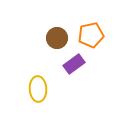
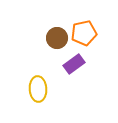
orange pentagon: moved 7 px left, 2 px up
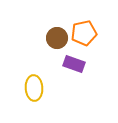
purple rectangle: rotated 55 degrees clockwise
yellow ellipse: moved 4 px left, 1 px up
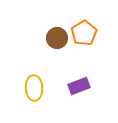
orange pentagon: rotated 20 degrees counterclockwise
purple rectangle: moved 5 px right, 22 px down; rotated 40 degrees counterclockwise
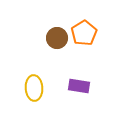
purple rectangle: rotated 30 degrees clockwise
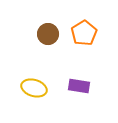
brown circle: moved 9 px left, 4 px up
yellow ellipse: rotated 70 degrees counterclockwise
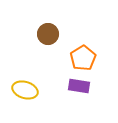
orange pentagon: moved 1 px left, 25 px down
yellow ellipse: moved 9 px left, 2 px down
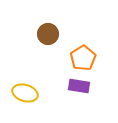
yellow ellipse: moved 3 px down
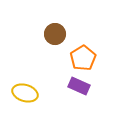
brown circle: moved 7 px right
purple rectangle: rotated 15 degrees clockwise
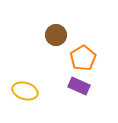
brown circle: moved 1 px right, 1 px down
yellow ellipse: moved 2 px up
